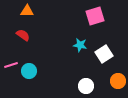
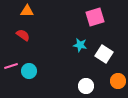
pink square: moved 1 px down
white square: rotated 24 degrees counterclockwise
pink line: moved 1 px down
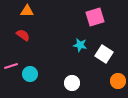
cyan circle: moved 1 px right, 3 px down
white circle: moved 14 px left, 3 px up
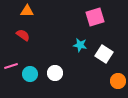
white circle: moved 17 px left, 10 px up
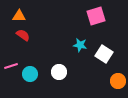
orange triangle: moved 8 px left, 5 px down
pink square: moved 1 px right, 1 px up
white circle: moved 4 px right, 1 px up
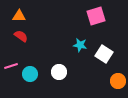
red semicircle: moved 2 px left, 1 px down
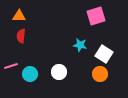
red semicircle: rotated 120 degrees counterclockwise
orange circle: moved 18 px left, 7 px up
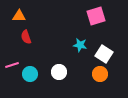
red semicircle: moved 5 px right, 1 px down; rotated 24 degrees counterclockwise
pink line: moved 1 px right, 1 px up
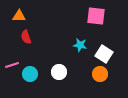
pink square: rotated 24 degrees clockwise
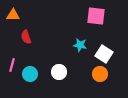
orange triangle: moved 6 px left, 1 px up
pink line: rotated 56 degrees counterclockwise
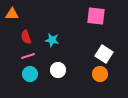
orange triangle: moved 1 px left, 1 px up
cyan star: moved 28 px left, 5 px up
pink line: moved 16 px right, 9 px up; rotated 56 degrees clockwise
white circle: moved 1 px left, 2 px up
